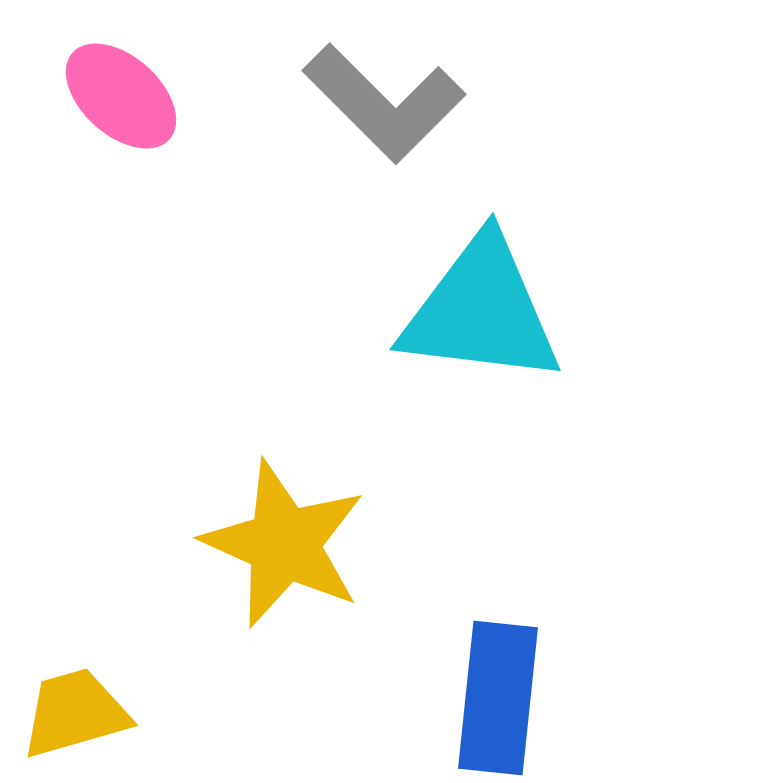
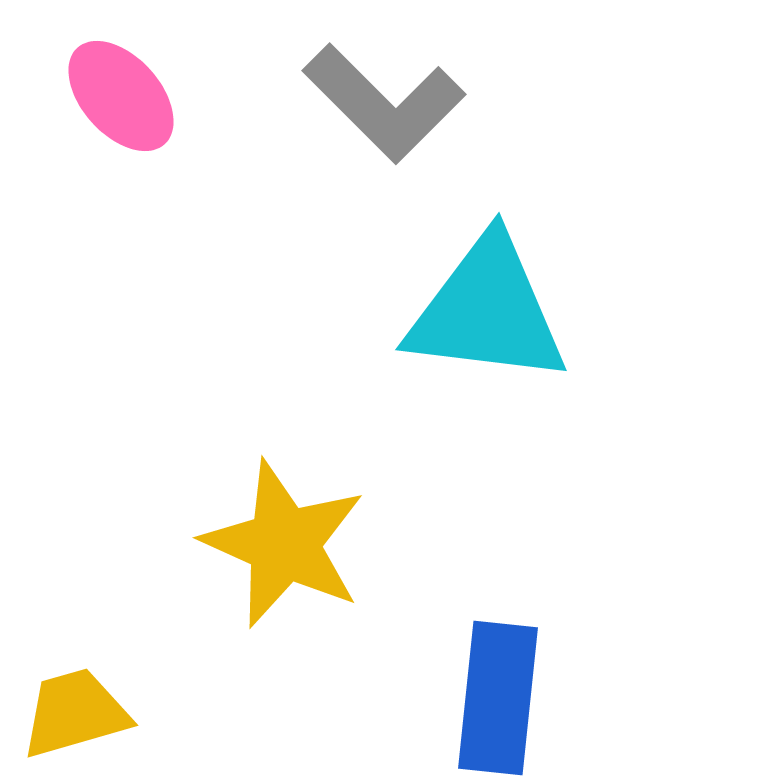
pink ellipse: rotated 6 degrees clockwise
cyan triangle: moved 6 px right
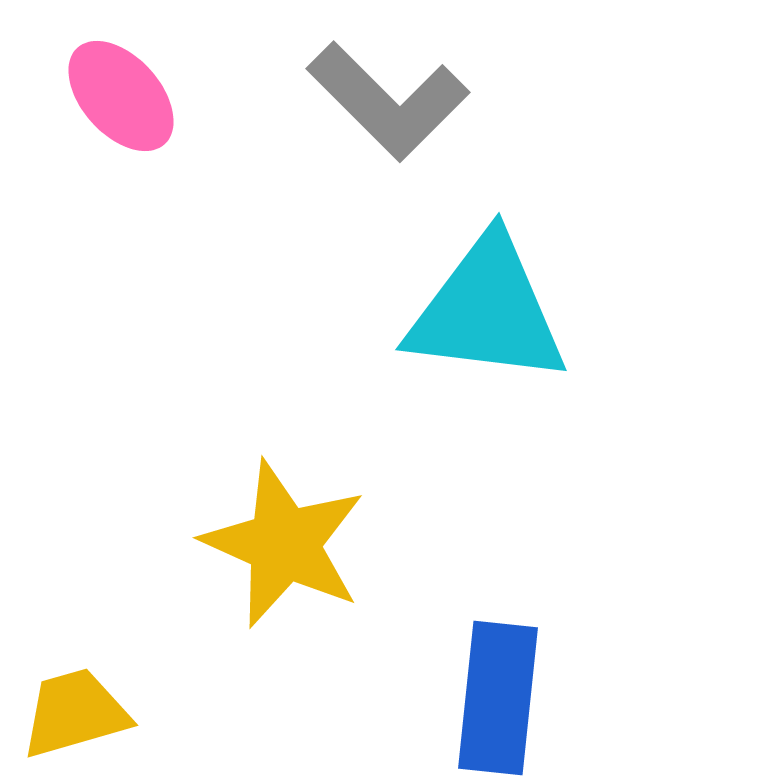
gray L-shape: moved 4 px right, 2 px up
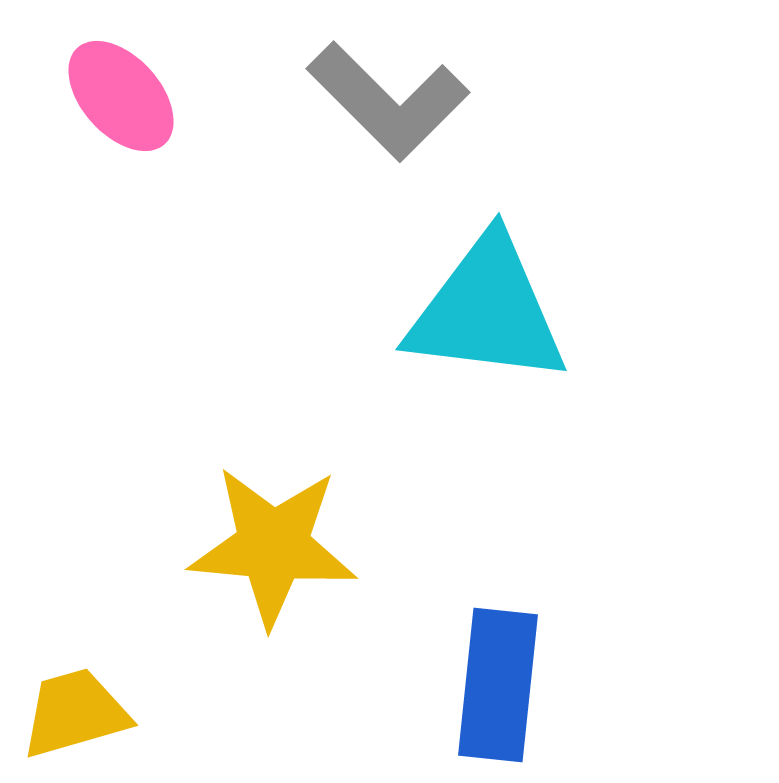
yellow star: moved 11 px left, 2 px down; rotated 19 degrees counterclockwise
blue rectangle: moved 13 px up
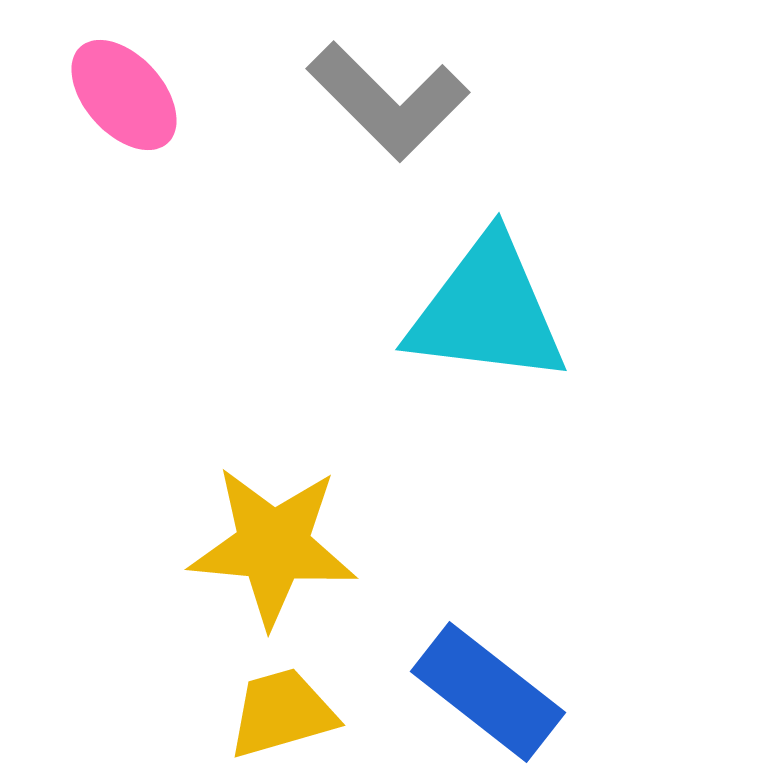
pink ellipse: moved 3 px right, 1 px up
blue rectangle: moved 10 px left, 7 px down; rotated 58 degrees counterclockwise
yellow trapezoid: moved 207 px right
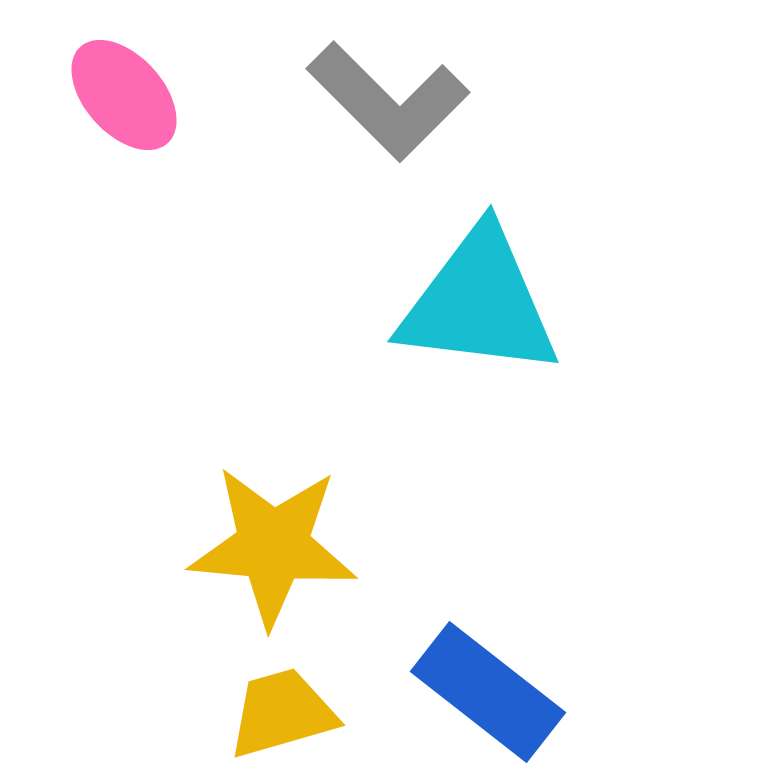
cyan triangle: moved 8 px left, 8 px up
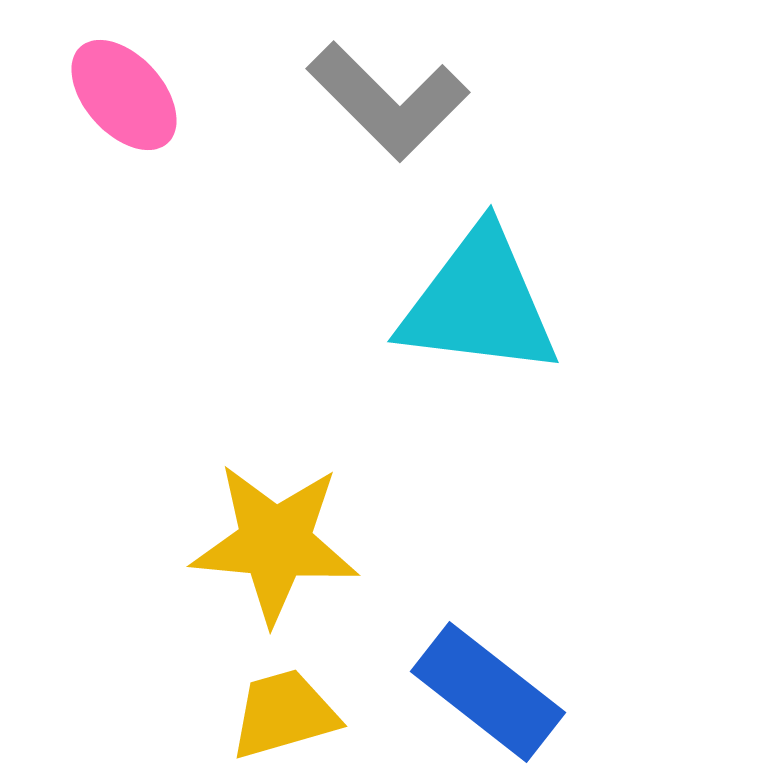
yellow star: moved 2 px right, 3 px up
yellow trapezoid: moved 2 px right, 1 px down
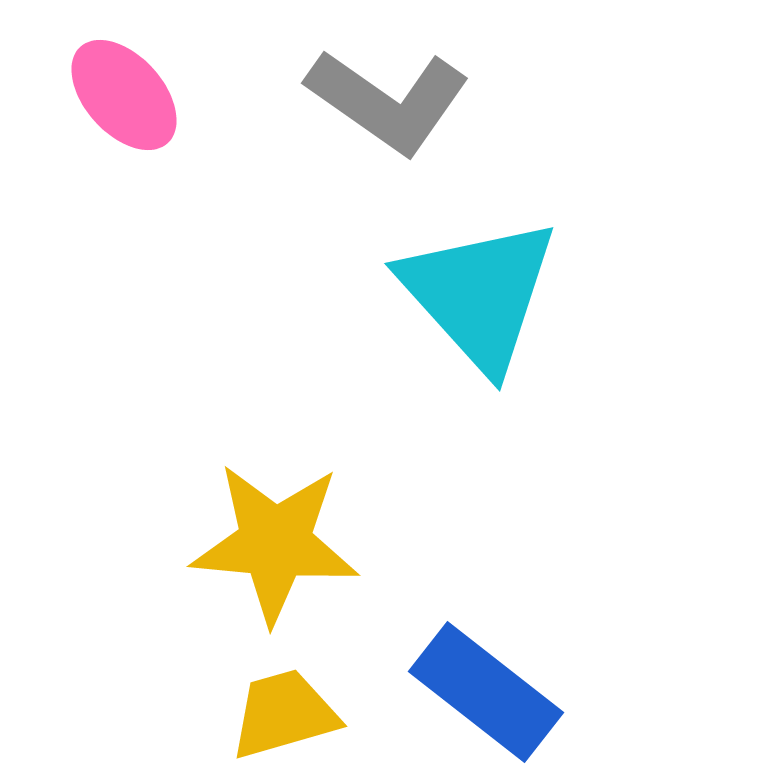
gray L-shape: rotated 10 degrees counterclockwise
cyan triangle: moved 9 px up; rotated 41 degrees clockwise
blue rectangle: moved 2 px left
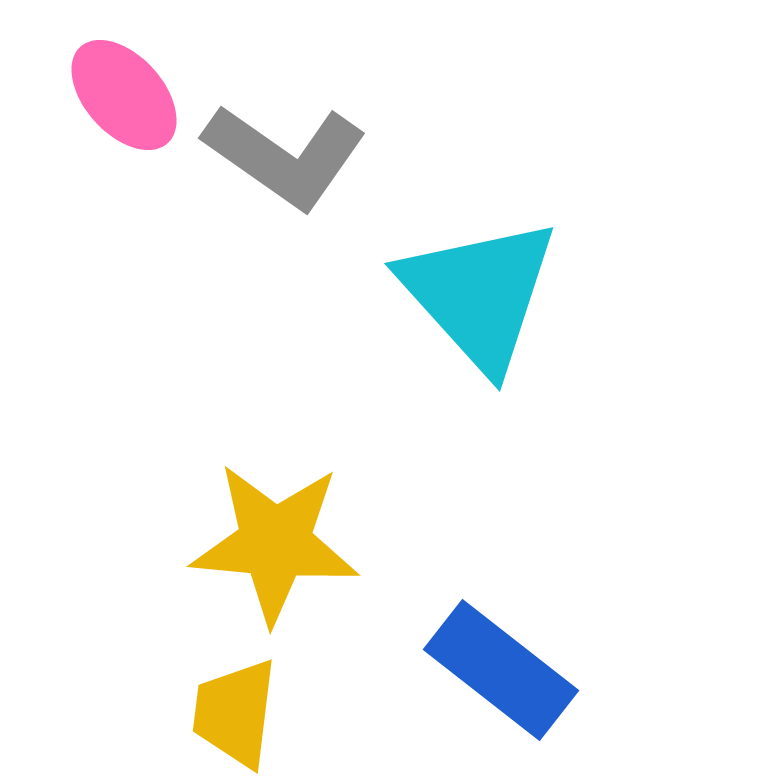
gray L-shape: moved 103 px left, 55 px down
blue rectangle: moved 15 px right, 22 px up
yellow trapezoid: moved 49 px left, 1 px up; rotated 67 degrees counterclockwise
